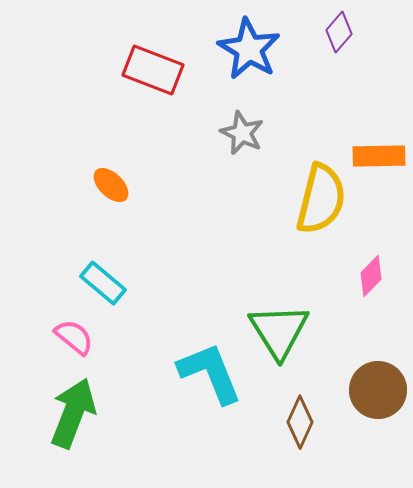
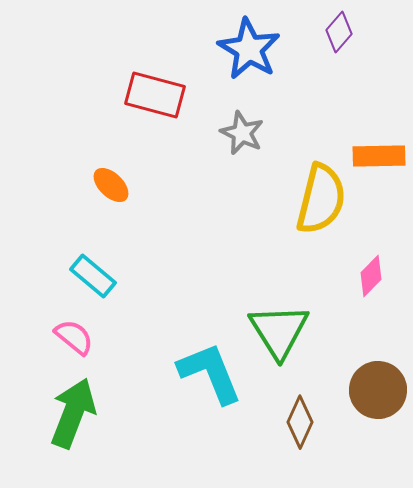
red rectangle: moved 2 px right, 25 px down; rotated 6 degrees counterclockwise
cyan rectangle: moved 10 px left, 7 px up
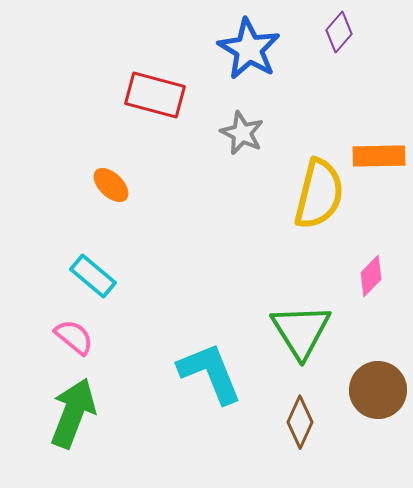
yellow semicircle: moved 2 px left, 5 px up
green triangle: moved 22 px right
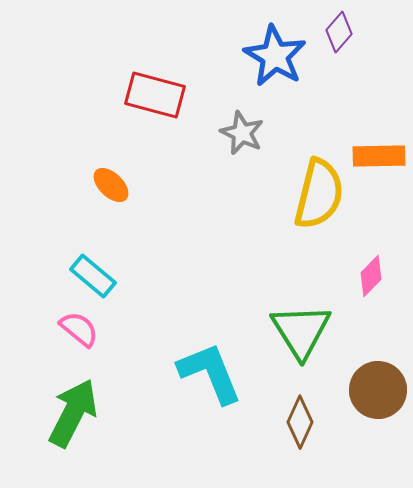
blue star: moved 26 px right, 7 px down
pink semicircle: moved 5 px right, 8 px up
green arrow: rotated 6 degrees clockwise
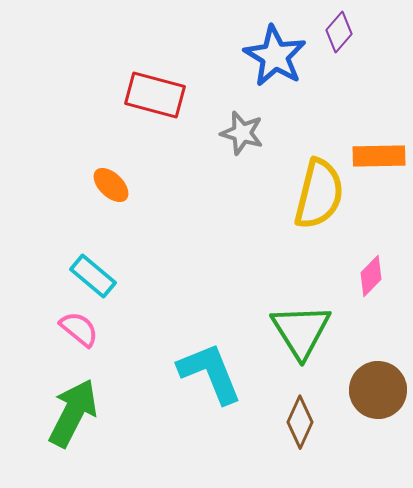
gray star: rotated 9 degrees counterclockwise
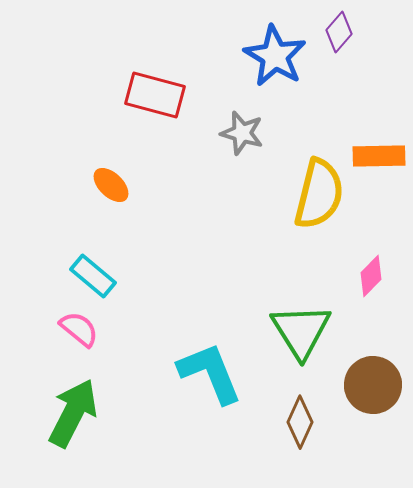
brown circle: moved 5 px left, 5 px up
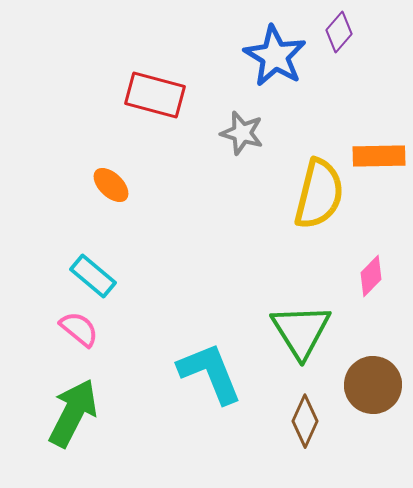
brown diamond: moved 5 px right, 1 px up
